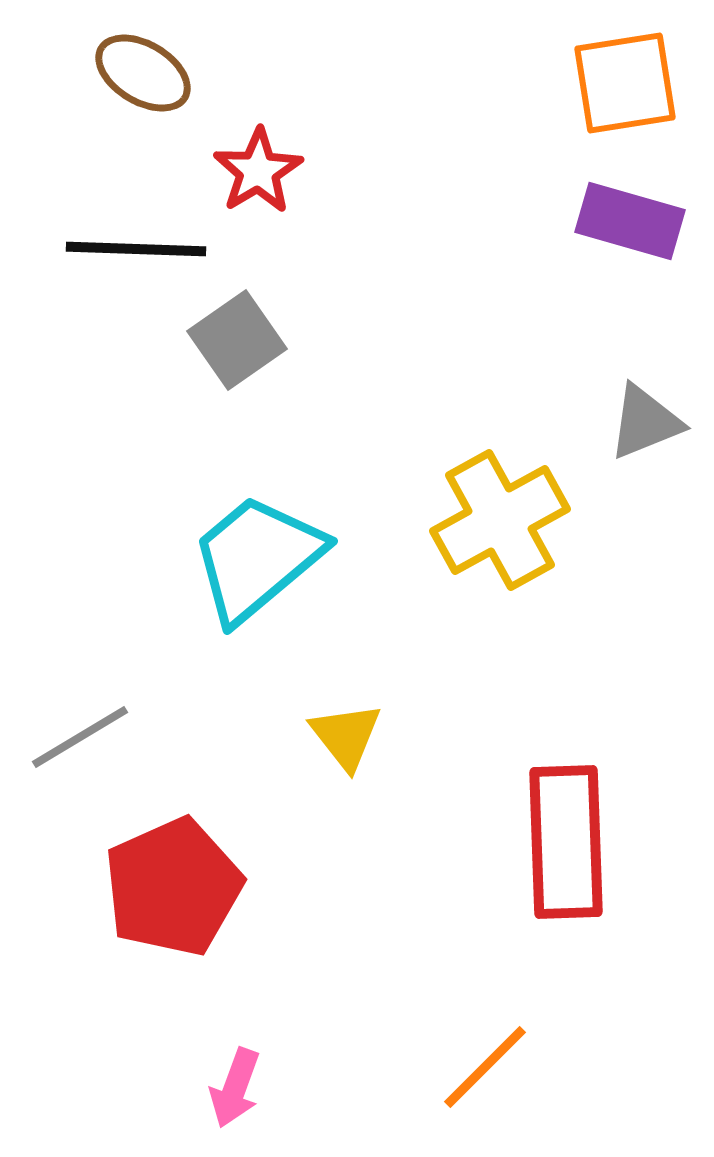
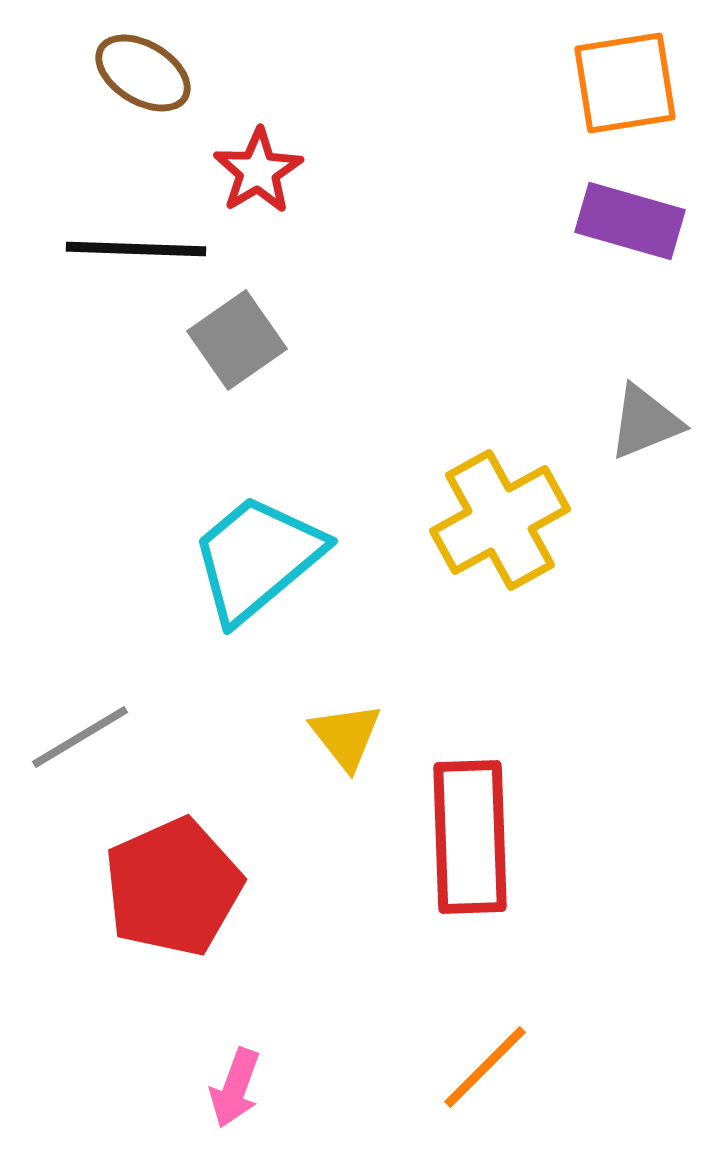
red rectangle: moved 96 px left, 5 px up
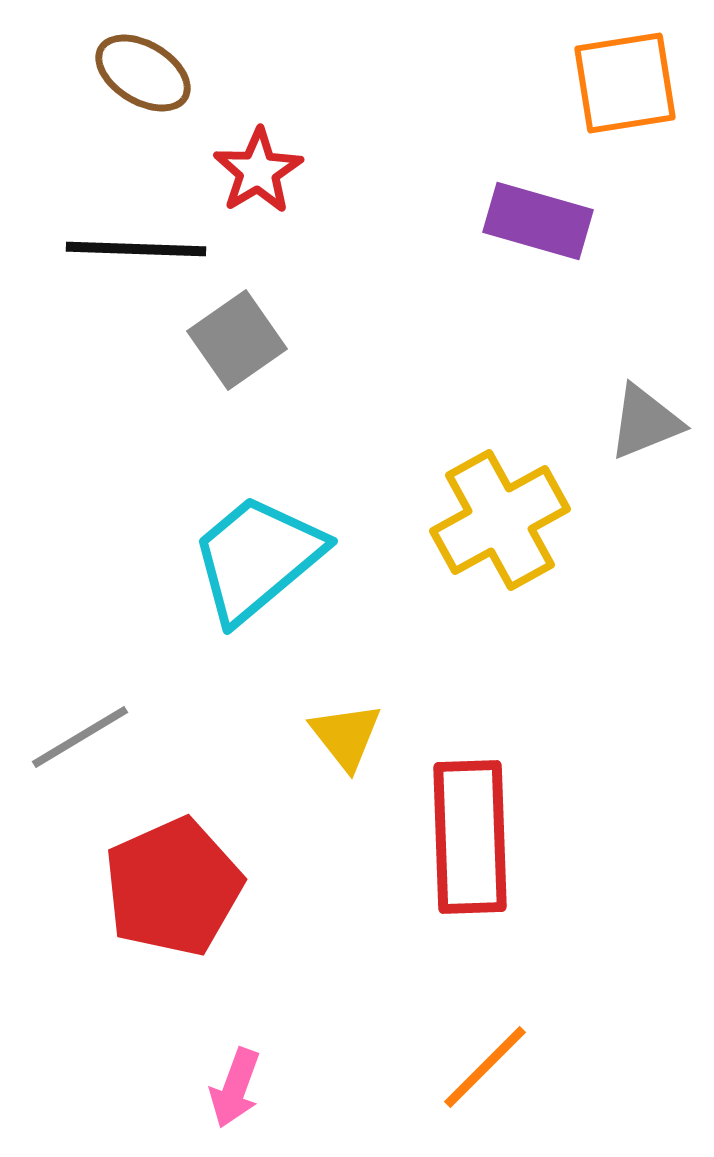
purple rectangle: moved 92 px left
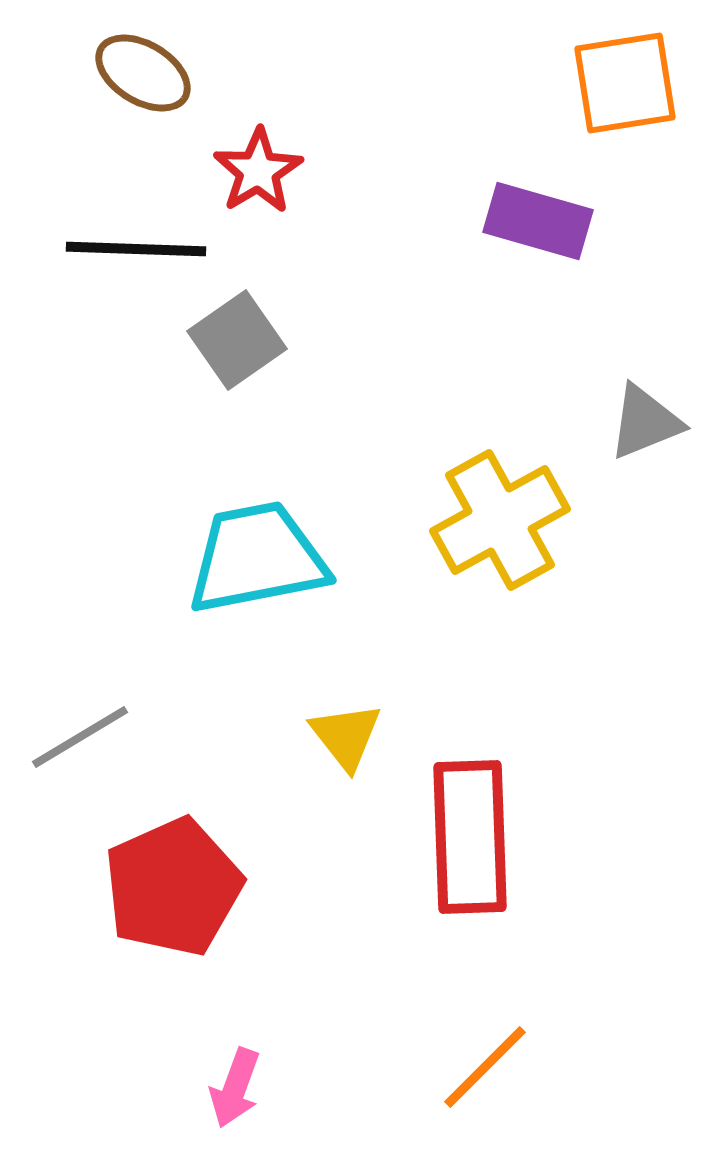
cyan trapezoid: rotated 29 degrees clockwise
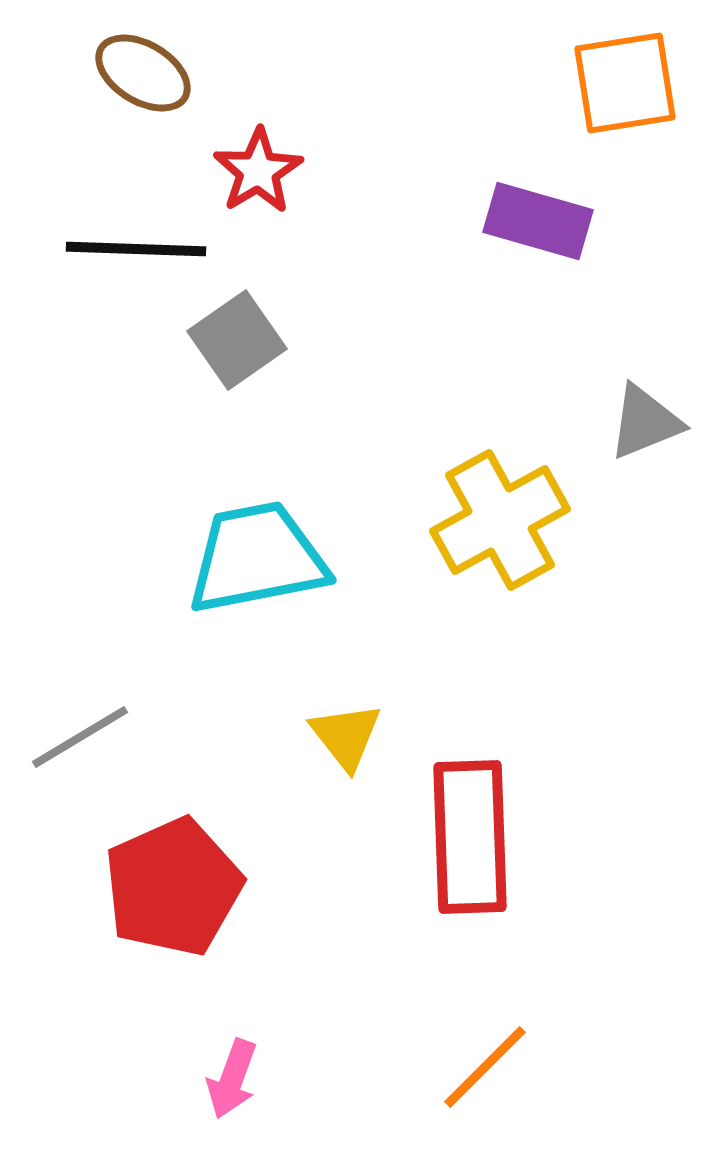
pink arrow: moved 3 px left, 9 px up
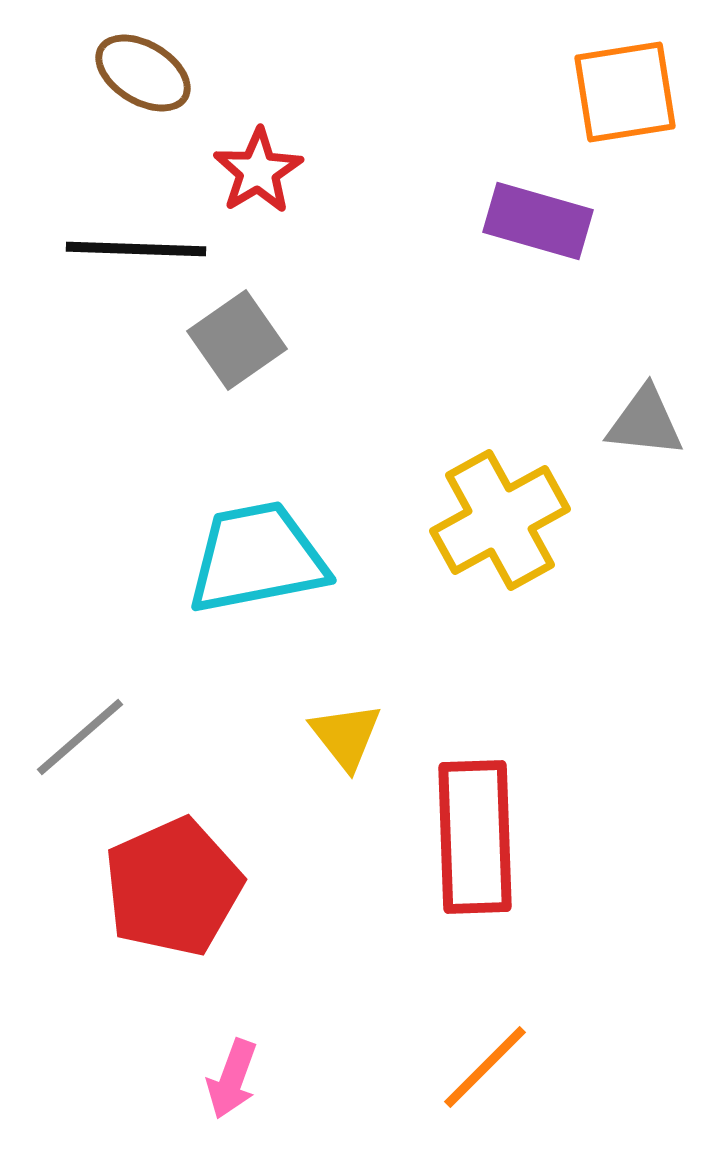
orange square: moved 9 px down
gray triangle: rotated 28 degrees clockwise
gray line: rotated 10 degrees counterclockwise
red rectangle: moved 5 px right
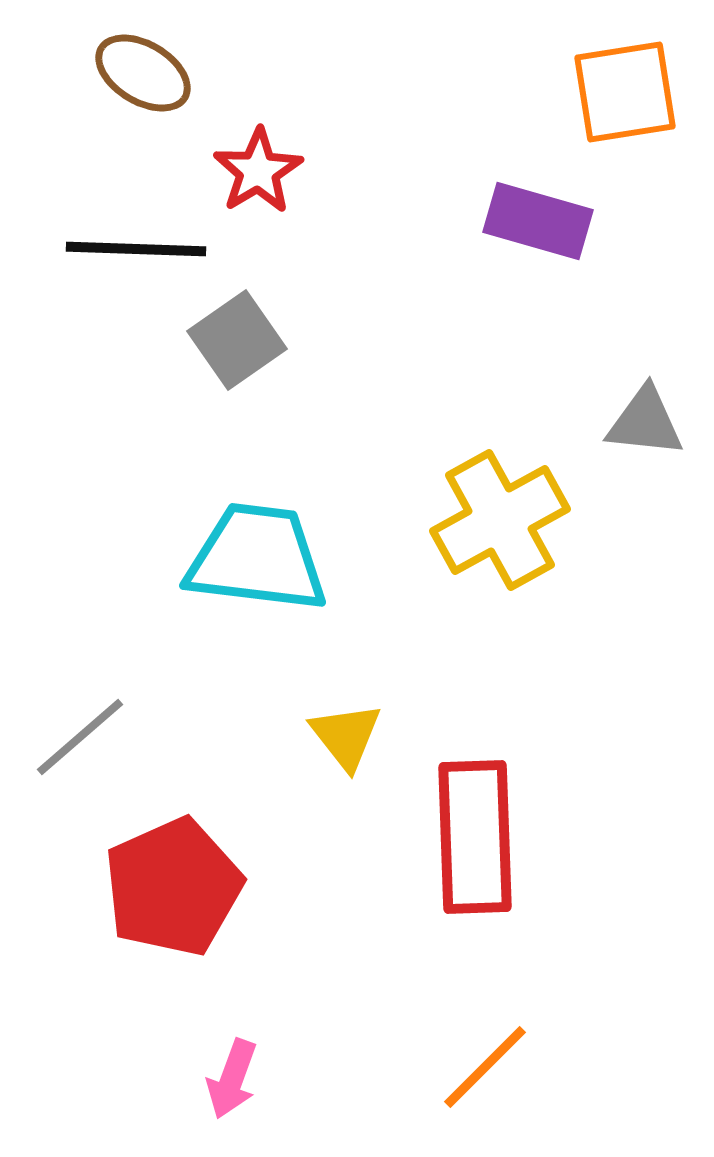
cyan trapezoid: rotated 18 degrees clockwise
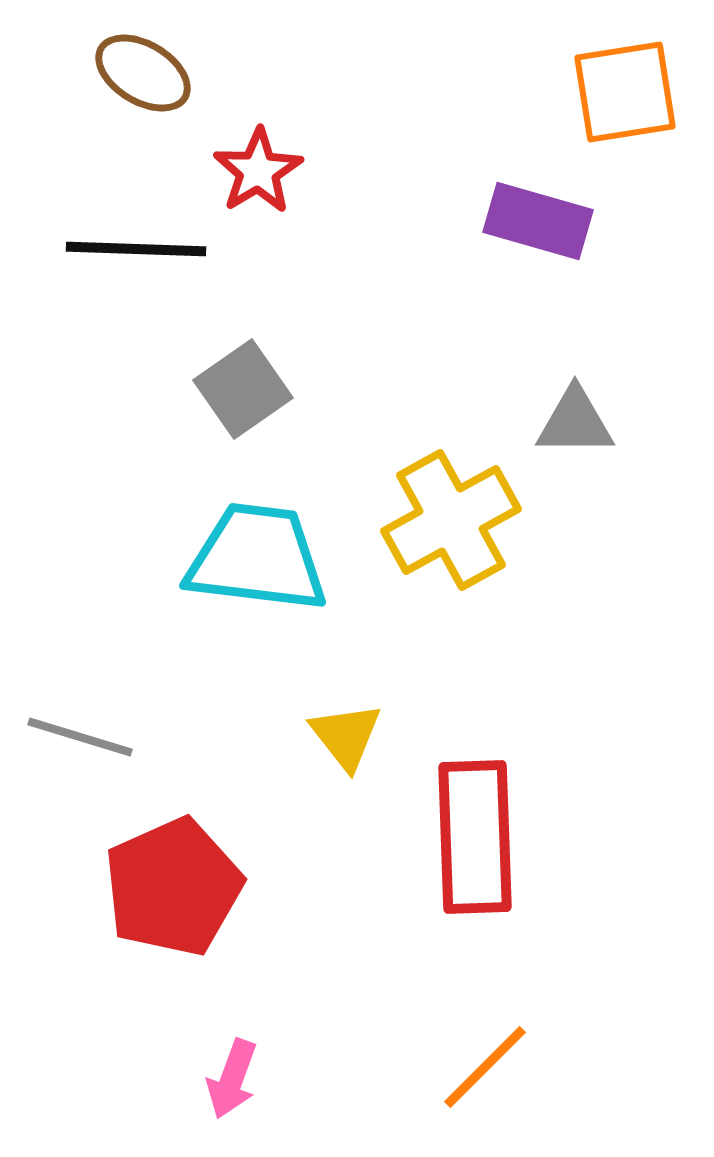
gray square: moved 6 px right, 49 px down
gray triangle: moved 70 px left; rotated 6 degrees counterclockwise
yellow cross: moved 49 px left
gray line: rotated 58 degrees clockwise
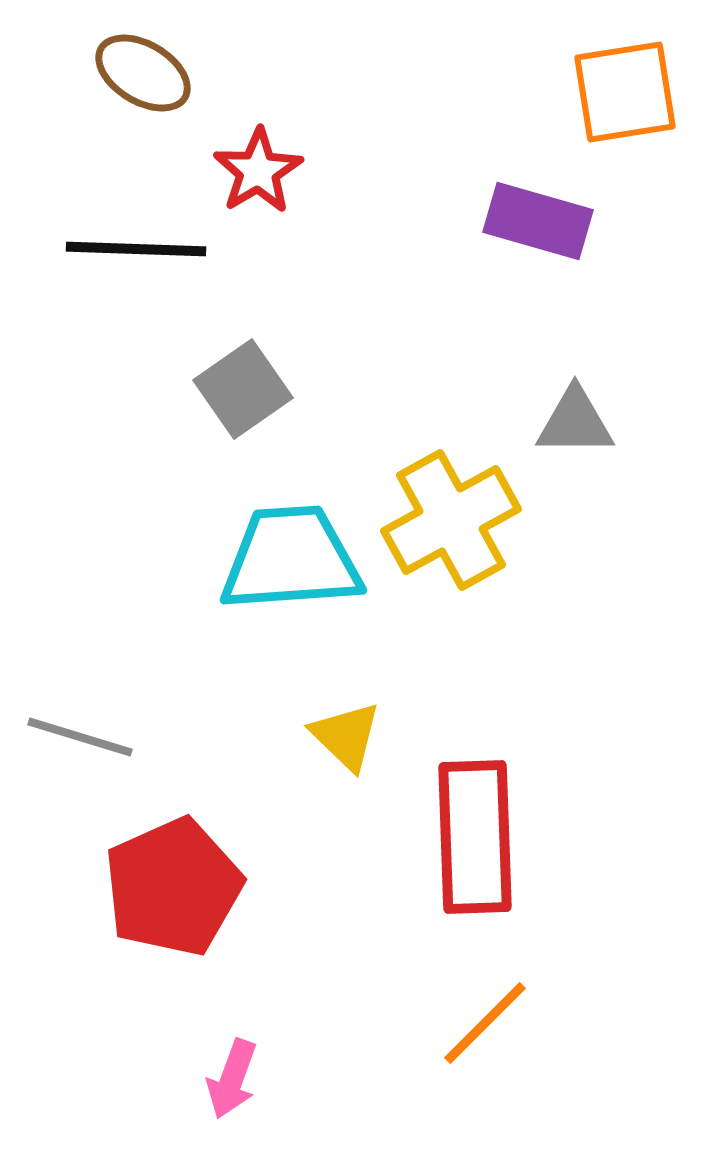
cyan trapezoid: moved 34 px right, 1 px down; rotated 11 degrees counterclockwise
yellow triangle: rotated 8 degrees counterclockwise
orange line: moved 44 px up
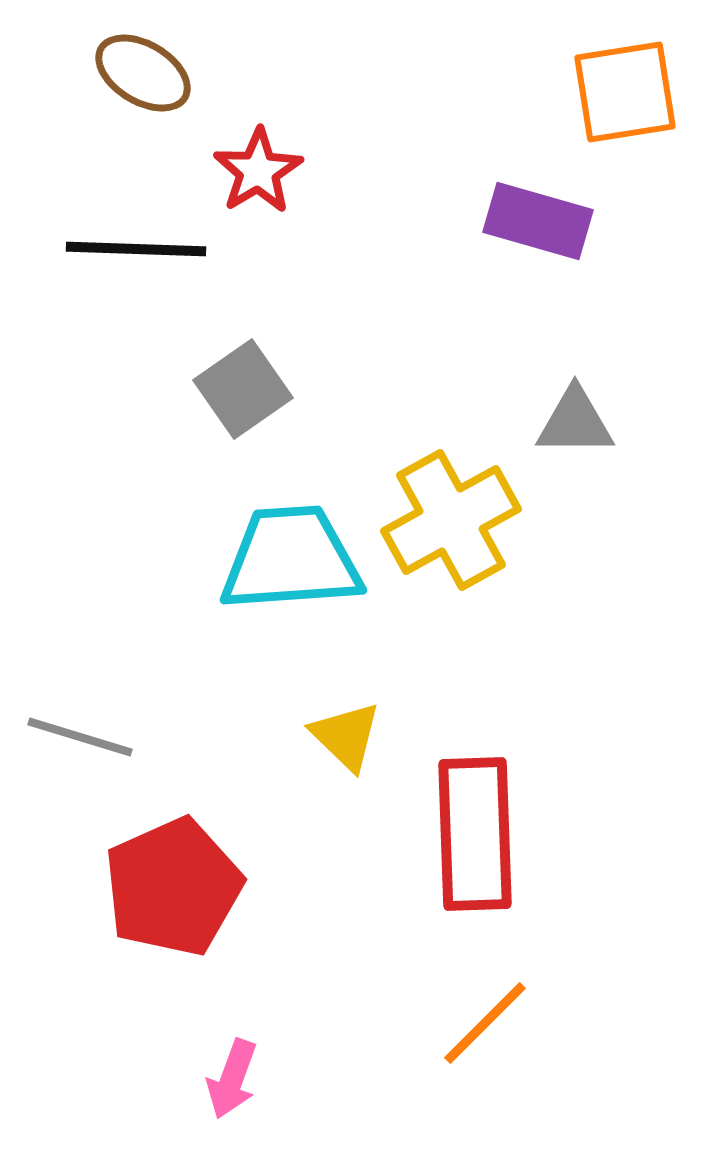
red rectangle: moved 3 px up
